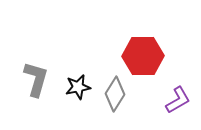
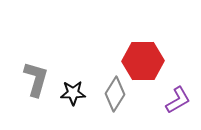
red hexagon: moved 5 px down
black star: moved 5 px left, 6 px down; rotated 10 degrees clockwise
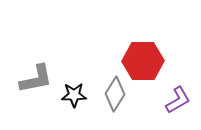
gray L-shape: rotated 63 degrees clockwise
black star: moved 1 px right, 2 px down
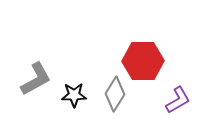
gray L-shape: rotated 18 degrees counterclockwise
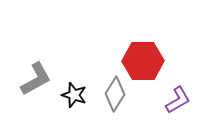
black star: rotated 20 degrees clockwise
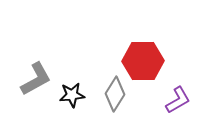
black star: moved 2 px left; rotated 25 degrees counterclockwise
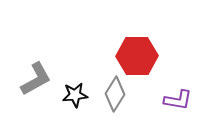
red hexagon: moved 6 px left, 5 px up
black star: moved 3 px right
purple L-shape: rotated 40 degrees clockwise
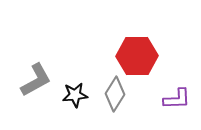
gray L-shape: moved 1 px down
purple L-shape: moved 1 px left, 1 px up; rotated 12 degrees counterclockwise
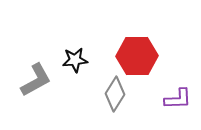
black star: moved 35 px up
purple L-shape: moved 1 px right
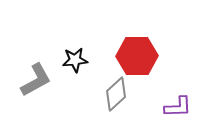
gray diamond: moved 1 px right; rotated 16 degrees clockwise
purple L-shape: moved 8 px down
